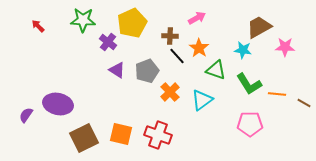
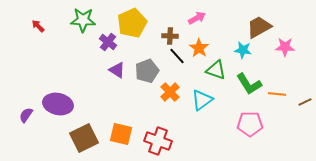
brown line: moved 1 px right, 1 px up; rotated 56 degrees counterclockwise
red cross: moved 6 px down
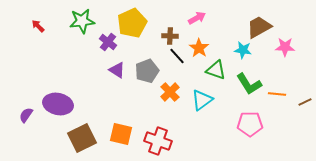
green star: moved 1 px left, 1 px down; rotated 10 degrees counterclockwise
brown square: moved 2 px left
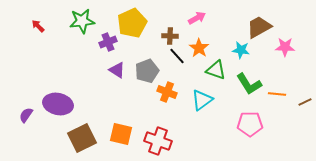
purple cross: rotated 30 degrees clockwise
cyan star: moved 2 px left
orange cross: moved 3 px left; rotated 24 degrees counterclockwise
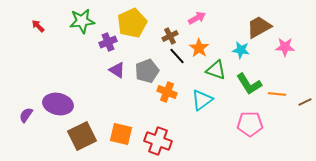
brown cross: rotated 28 degrees counterclockwise
brown square: moved 2 px up
